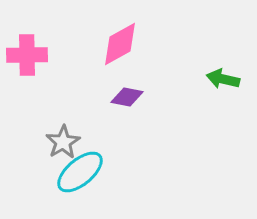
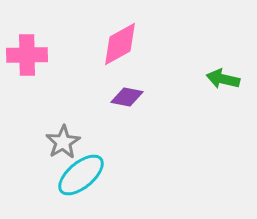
cyan ellipse: moved 1 px right, 3 px down
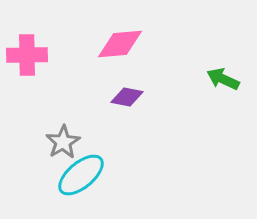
pink diamond: rotated 24 degrees clockwise
green arrow: rotated 12 degrees clockwise
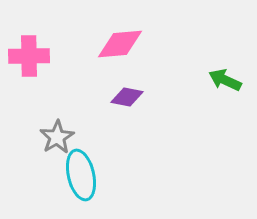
pink cross: moved 2 px right, 1 px down
green arrow: moved 2 px right, 1 px down
gray star: moved 6 px left, 5 px up
cyan ellipse: rotated 63 degrees counterclockwise
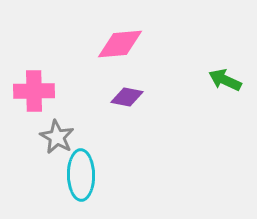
pink cross: moved 5 px right, 35 px down
gray star: rotated 12 degrees counterclockwise
cyan ellipse: rotated 12 degrees clockwise
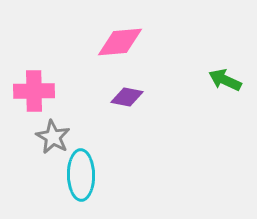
pink diamond: moved 2 px up
gray star: moved 4 px left
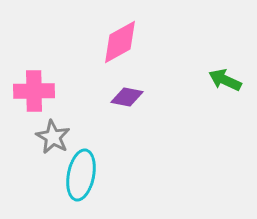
pink diamond: rotated 24 degrees counterclockwise
cyan ellipse: rotated 12 degrees clockwise
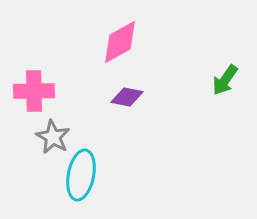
green arrow: rotated 80 degrees counterclockwise
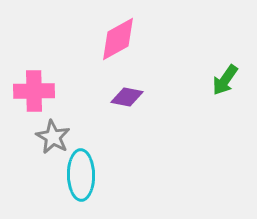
pink diamond: moved 2 px left, 3 px up
cyan ellipse: rotated 12 degrees counterclockwise
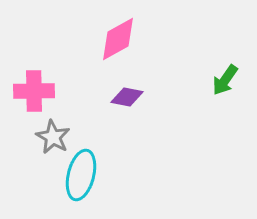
cyan ellipse: rotated 15 degrees clockwise
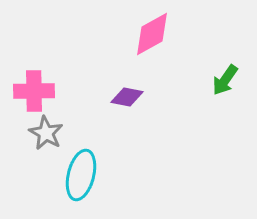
pink diamond: moved 34 px right, 5 px up
gray star: moved 7 px left, 4 px up
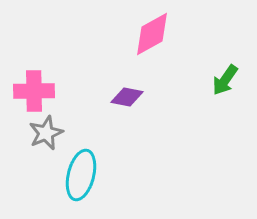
gray star: rotated 20 degrees clockwise
